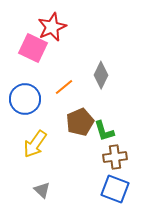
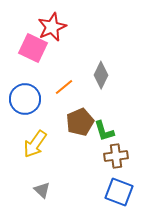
brown cross: moved 1 px right, 1 px up
blue square: moved 4 px right, 3 px down
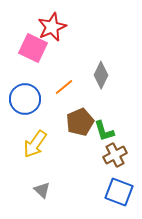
brown cross: moved 1 px left, 1 px up; rotated 20 degrees counterclockwise
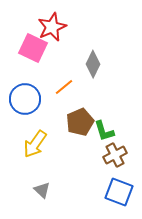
gray diamond: moved 8 px left, 11 px up
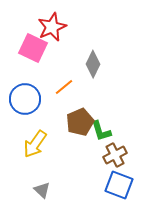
green L-shape: moved 3 px left
blue square: moved 7 px up
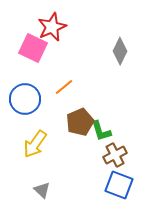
gray diamond: moved 27 px right, 13 px up
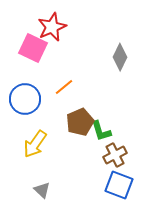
gray diamond: moved 6 px down
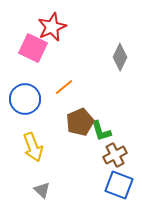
yellow arrow: moved 2 px left, 3 px down; rotated 56 degrees counterclockwise
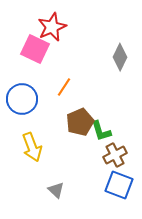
pink square: moved 2 px right, 1 px down
orange line: rotated 18 degrees counterclockwise
blue circle: moved 3 px left
yellow arrow: moved 1 px left
gray triangle: moved 14 px right
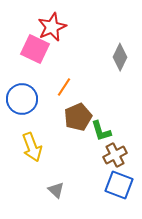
brown pentagon: moved 2 px left, 5 px up
